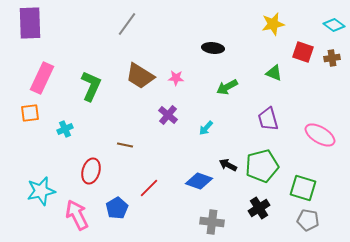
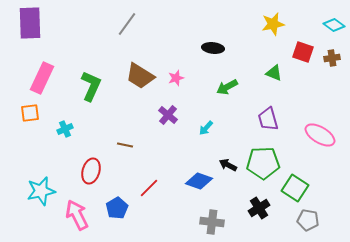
pink star: rotated 21 degrees counterclockwise
green pentagon: moved 1 px right, 3 px up; rotated 12 degrees clockwise
green square: moved 8 px left; rotated 16 degrees clockwise
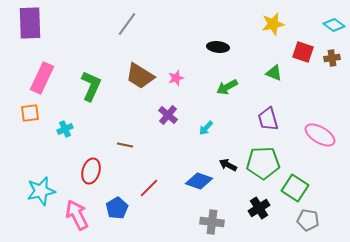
black ellipse: moved 5 px right, 1 px up
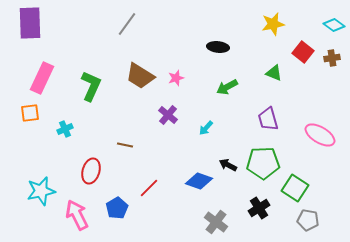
red square: rotated 20 degrees clockwise
gray cross: moved 4 px right; rotated 30 degrees clockwise
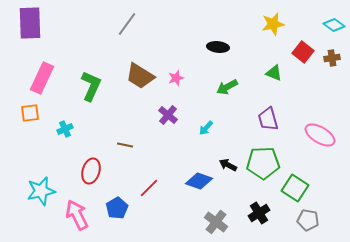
black cross: moved 5 px down
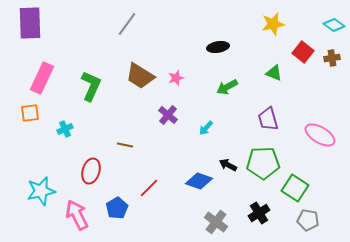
black ellipse: rotated 15 degrees counterclockwise
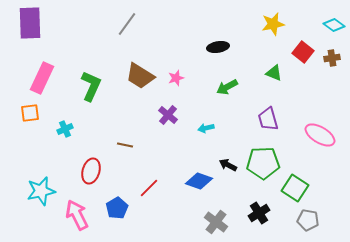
cyan arrow: rotated 35 degrees clockwise
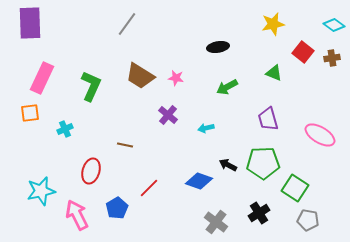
pink star: rotated 28 degrees clockwise
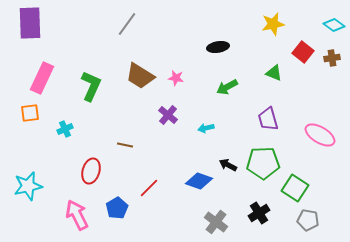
cyan star: moved 13 px left, 5 px up
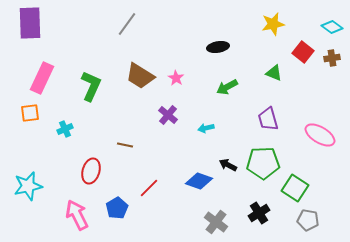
cyan diamond: moved 2 px left, 2 px down
pink star: rotated 21 degrees clockwise
